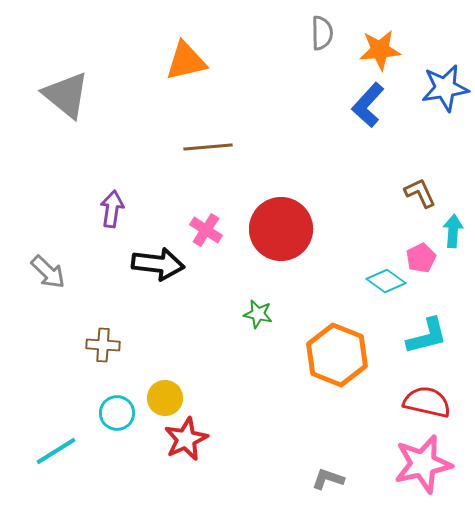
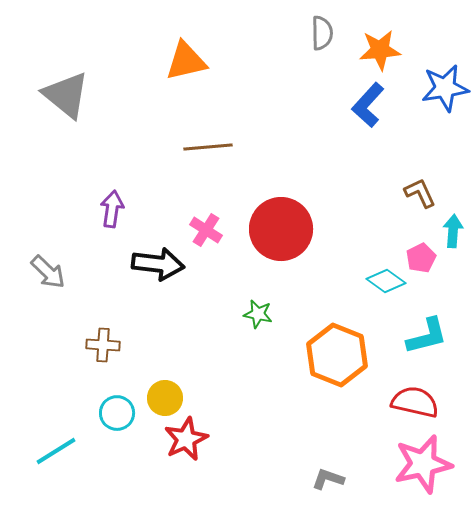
red semicircle: moved 12 px left
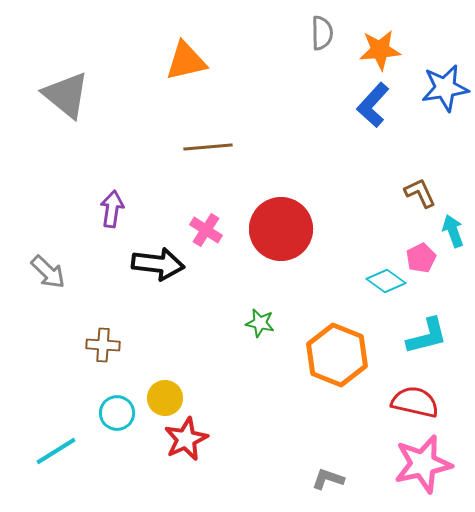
blue L-shape: moved 5 px right
cyan arrow: rotated 24 degrees counterclockwise
green star: moved 2 px right, 9 px down
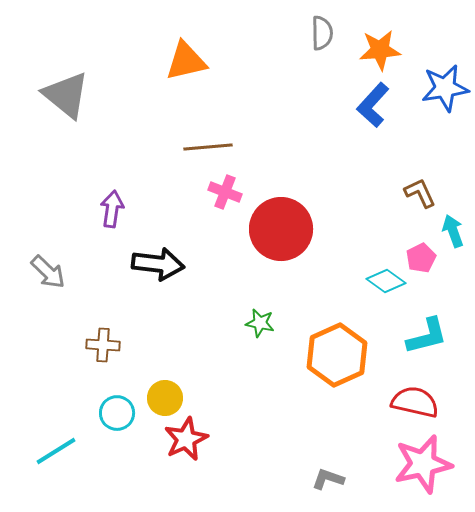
pink cross: moved 19 px right, 38 px up; rotated 12 degrees counterclockwise
orange hexagon: rotated 14 degrees clockwise
